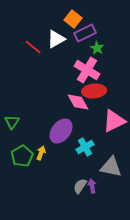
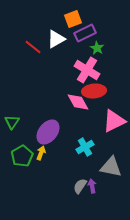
orange square: rotated 30 degrees clockwise
purple ellipse: moved 13 px left, 1 px down
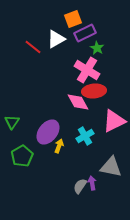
cyan cross: moved 11 px up
yellow arrow: moved 18 px right, 7 px up
purple arrow: moved 3 px up
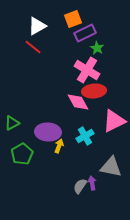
white triangle: moved 19 px left, 13 px up
green triangle: moved 1 px down; rotated 28 degrees clockwise
purple ellipse: rotated 55 degrees clockwise
green pentagon: moved 2 px up
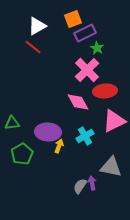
pink cross: rotated 15 degrees clockwise
red ellipse: moved 11 px right
green triangle: rotated 21 degrees clockwise
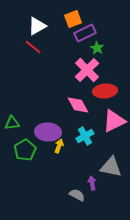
pink diamond: moved 3 px down
green pentagon: moved 3 px right, 4 px up
gray semicircle: moved 3 px left, 9 px down; rotated 84 degrees clockwise
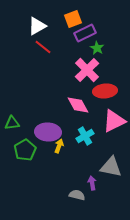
red line: moved 10 px right
gray semicircle: rotated 14 degrees counterclockwise
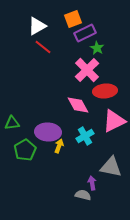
gray semicircle: moved 6 px right
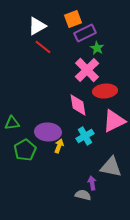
pink diamond: rotated 20 degrees clockwise
